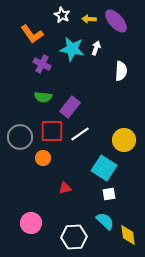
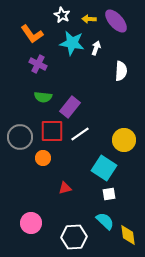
cyan star: moved 6 px up
purple cross: moved 4 px left
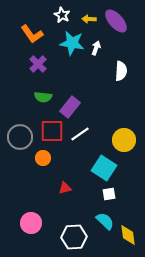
purple cross: rotated 18 degrees clockwise
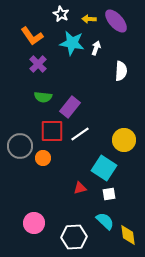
white star: moved 1 px left, 1 px up
orange L-shape: moved 2 px down
gray circle: moved 9 px down
red triangle: moved 15 px right
pink circle: moved 3 px right
